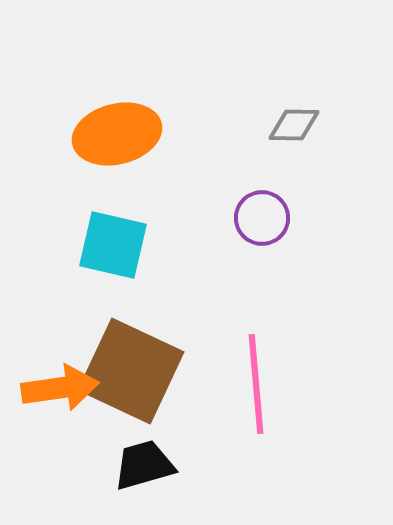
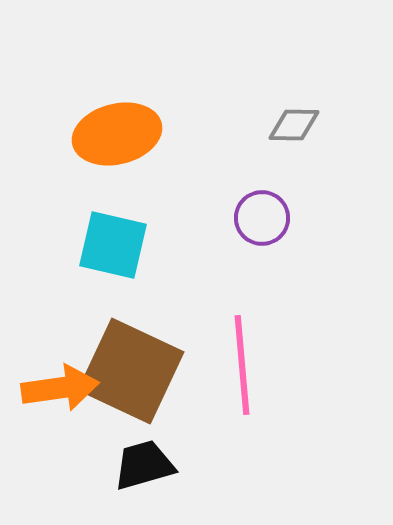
pink line: moved 14 px left, 19 px up
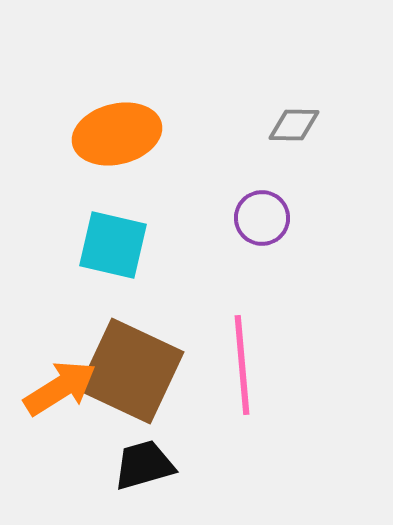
orange arrow: rotated 24 degrees counterclockwise
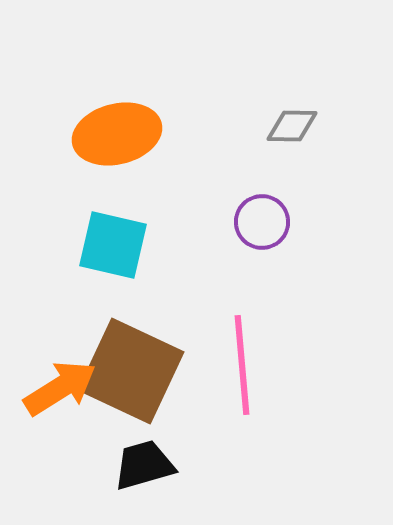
gray diamond: moved 2 px left, 1 px down
purple circle: moved 4 px down
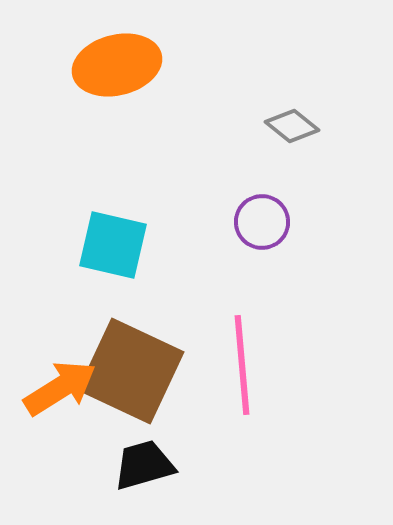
gray diamond: rotated 38 degrees clockwise
orange ellipse: moved 69 px up
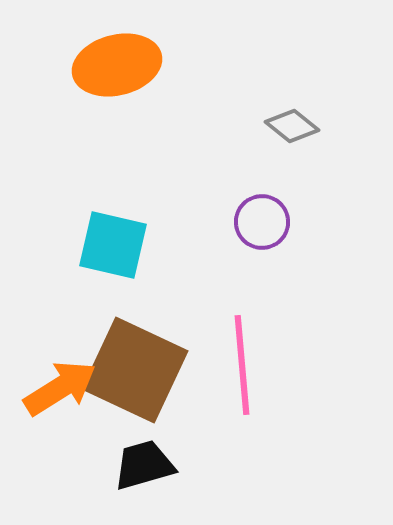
brown square: moved 4 px right, 1 px up
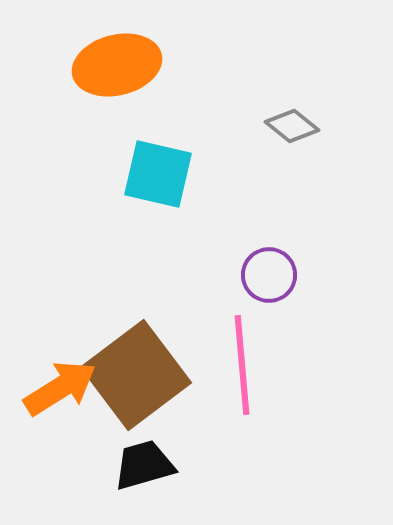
purple circle: moved 7 px right, 53 px down
cyan square: moved 45 px right, 71 px up
brown square: moved 1 px right, 5 px down; rotated 28 degrees clockwise
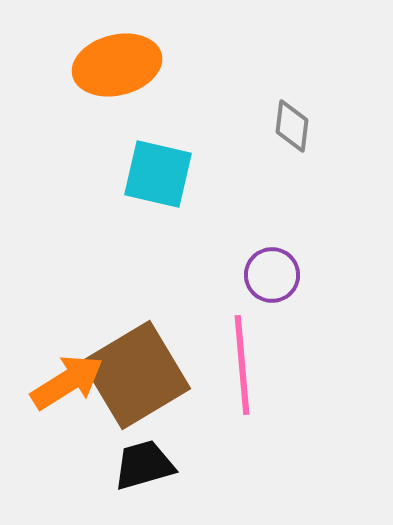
gray diamond: rotated 58 degrees clockwise
purple circle: moved 3 px right
brown square: rotated 6 degrees clockwise
orange arrow: moved 7 px right, 6 px up
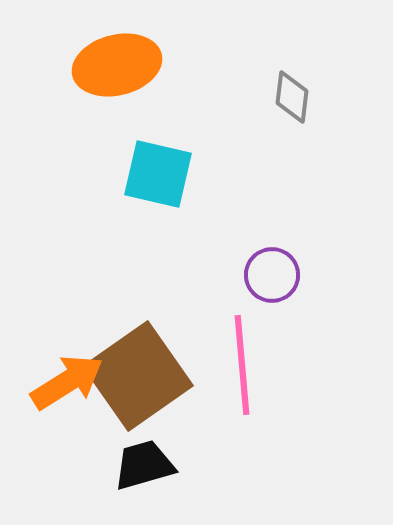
gray diamond: moved 29 px up
brown square: moved 2 px right, 1 px down; rotated 4 degrees counterclockwise
